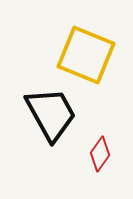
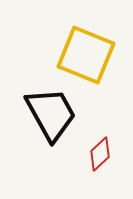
red diamond: rotated 12 degrees clockwise
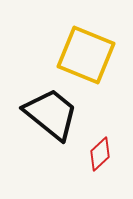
black trapezoid: rotated 22 degrees counterclockwise
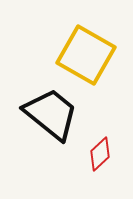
yellow square: rotated 8 degrees clockwise
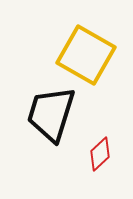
black trapezoid: rotated 112 degrees counterclockwise
